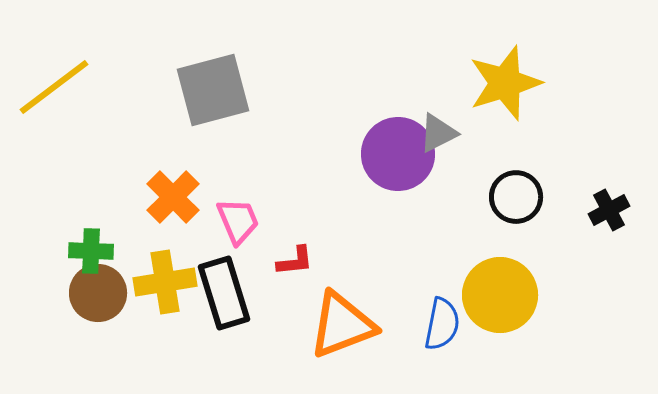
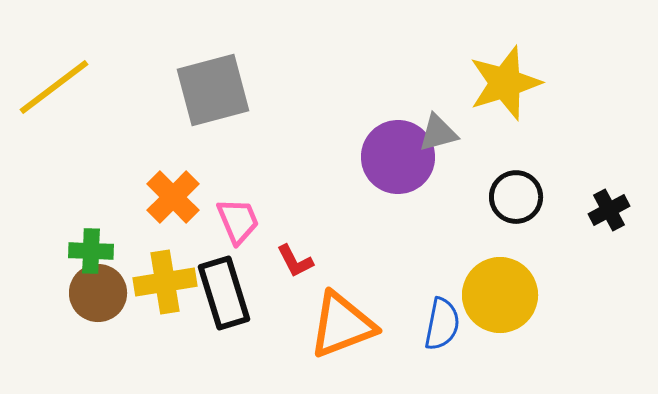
gray triangle: rotated 12 degrees clockwise
purple circle: moved 3 px down
red L-shape: rotated 69 degrees clockwise
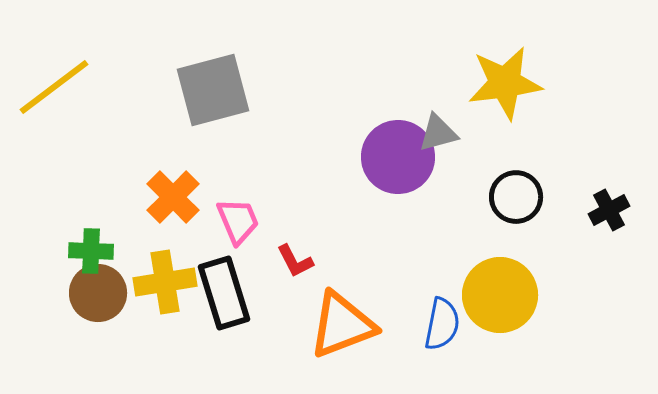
yellow star: rotated 10 degrees clockwise
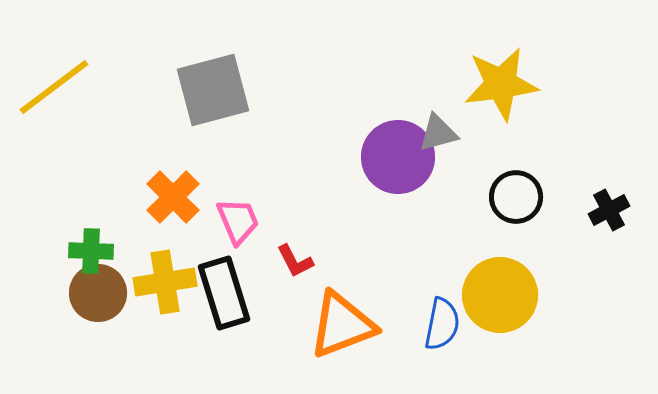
yellow star: moved 4 px left, 1 px down
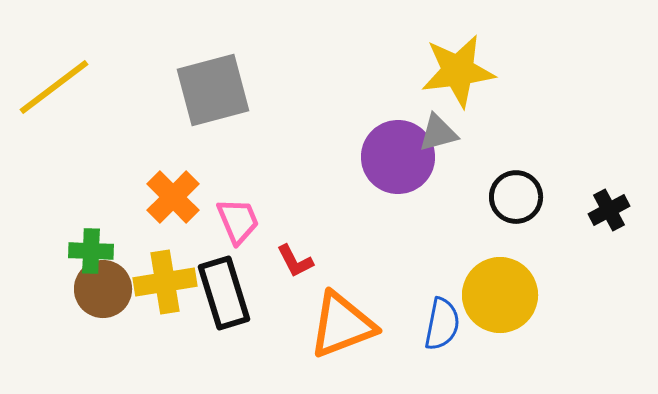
yellow star: moved 43 px left, 13 px up
brown circle: moved 5 px right, 4 px up
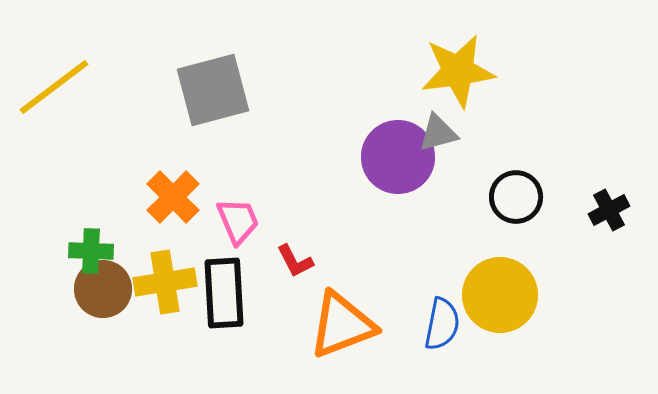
black rectangle: rotated 14 degrees clockwise
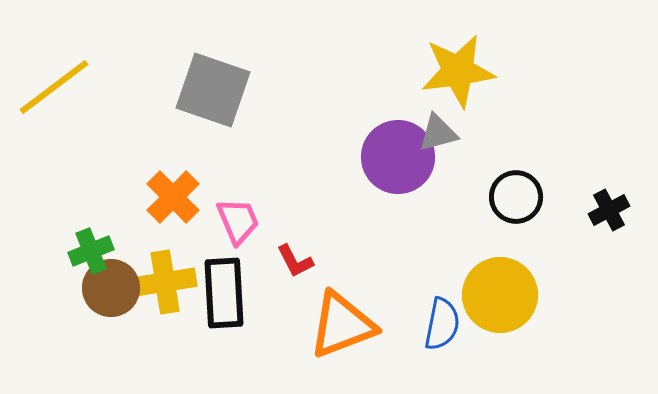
gray square: rotated 34 degrees clockwise
green cross: rotated 24 degrees counterclockwise
brown circle: moved 8 px right, 1 px up
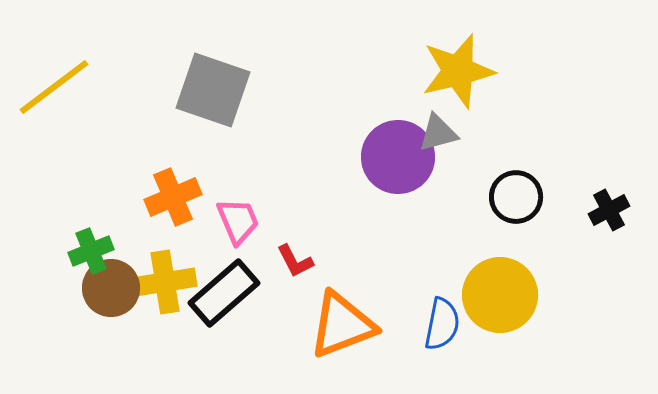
yellow star: rotated 6 degrees counterclockwise
orange cross: rotated 22 degrees clockwise
black rectangle: rotated 52 degrees clockwise
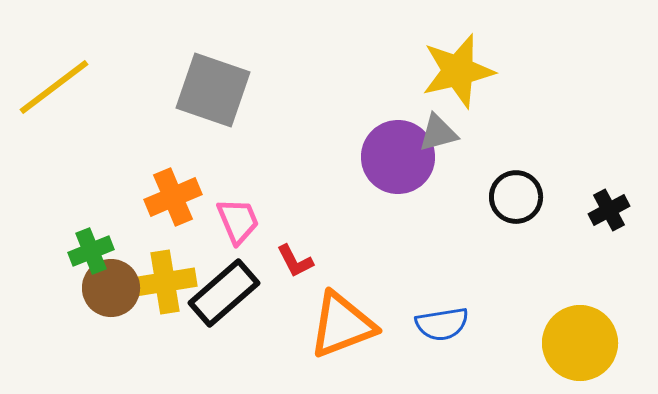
yellow circle: moved 80 px right, 48 px down
blue semicircle: rotated 70 degrees clockwise
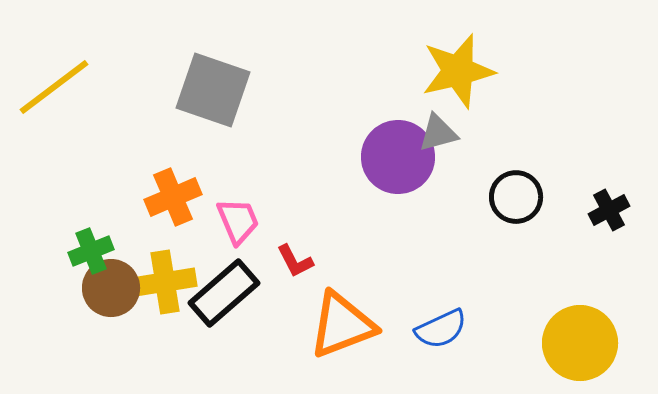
blue semicircle: moved 1 px left, 5 px down; rotated 16 degrees counterclockwise
